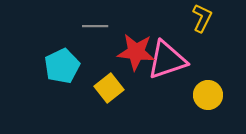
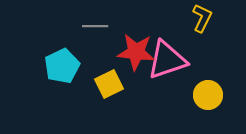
yellow square: moved 4 px up; rotated 12 degrees clockwise
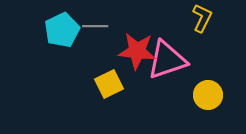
red star: moved 1 px right, 1 px up
cyan pentagon: moved 36 px up
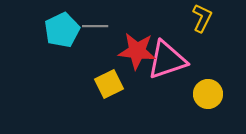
yellow circle: moved 1 px up
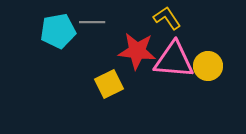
yellow L-shape: moved 35 px left; rotated 60 degrees counterclockwise
gray line: moved 3 px left, 4 px up
cyan pentagon: moved 4 px left, 1 px down; rotated 16 degrees clockwise
pink triangle: moved 7 px right; rotated 24 degrees clockwise
yellow circle: moved 28 px up
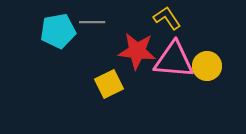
yellow circle: moved 1 px left
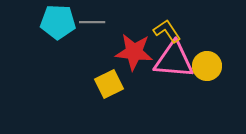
yellow L-shape: moved 13 px down
cyan pentagon: moved 9 px up; rotated 12 degrees clockwise
red star: moved 3 px left, 1 px down
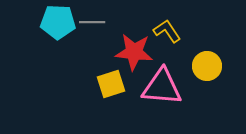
pink triangle: moved 12 px left, 27 px down
yellow square: moved 2 px right; rotated 8 degrees clockwise
